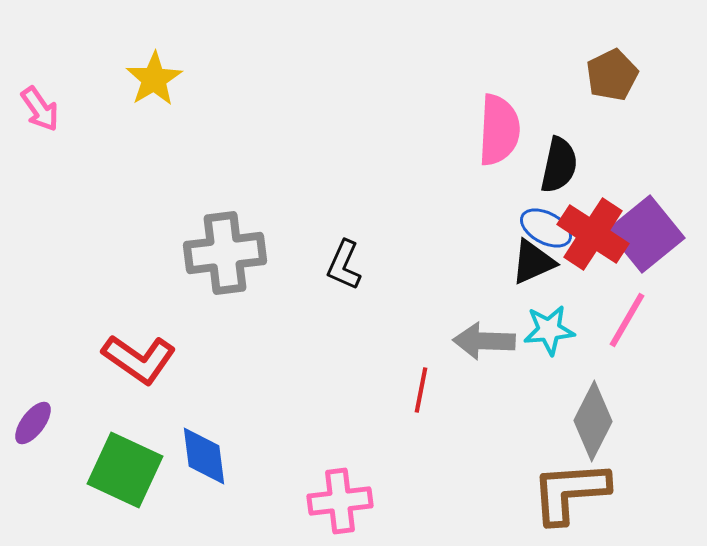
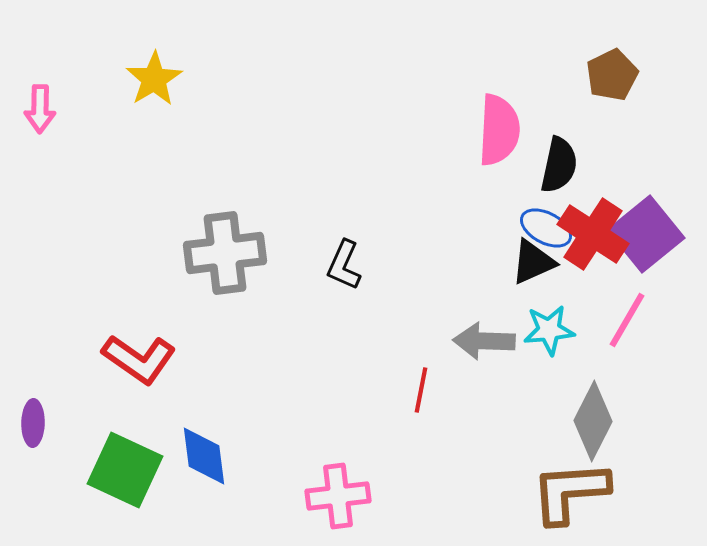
pink arrow: rotated 36 degrees clockwise
purple ellipse: rotated 36 degrees counterclockwise
pink cross: moved 2 px left, 5 px up
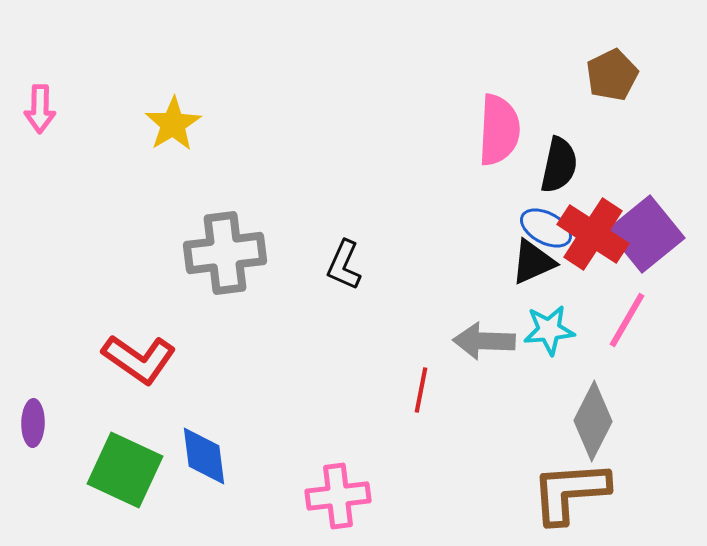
yellow star: moved 19 px right, 45 px down
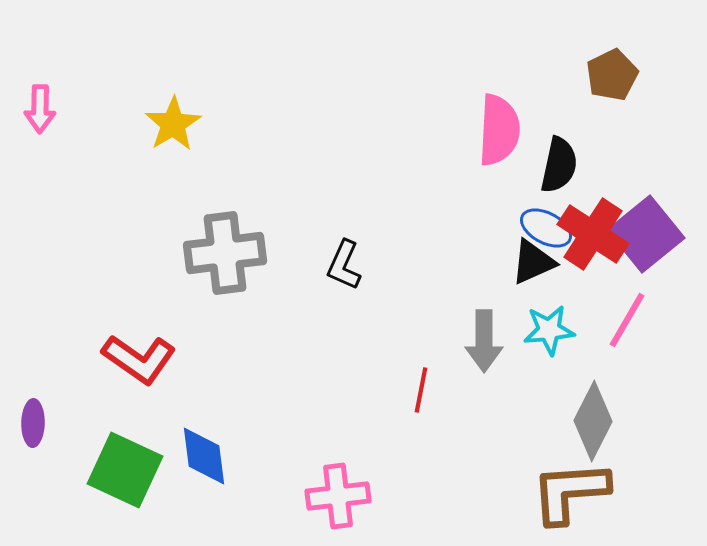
gray arrow: rotated 92 degrees counterclockwise
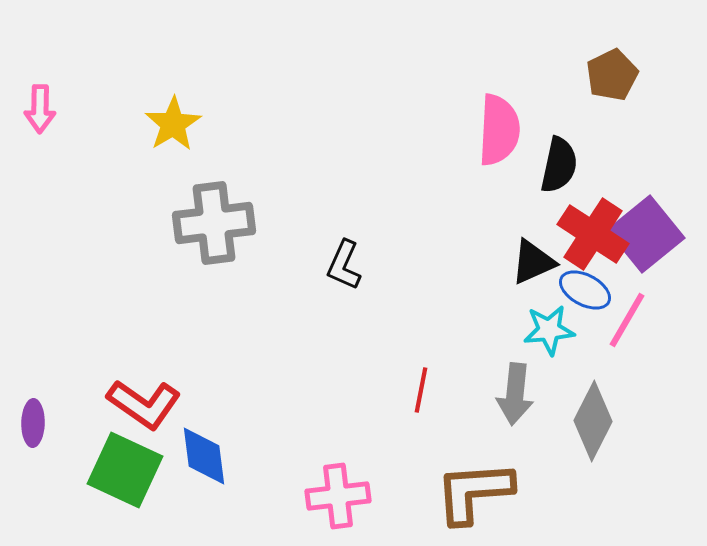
blue ellipse: moved 39 px right, 62 px down
gray cross: moved 11 px left, 30 px up
gray arrow: moved 31 px right, 53 px down; rotated 6 degrees clockwise
red L-shape: moved 5 px right, 45 px down
brown L-shape: moved 96 px left
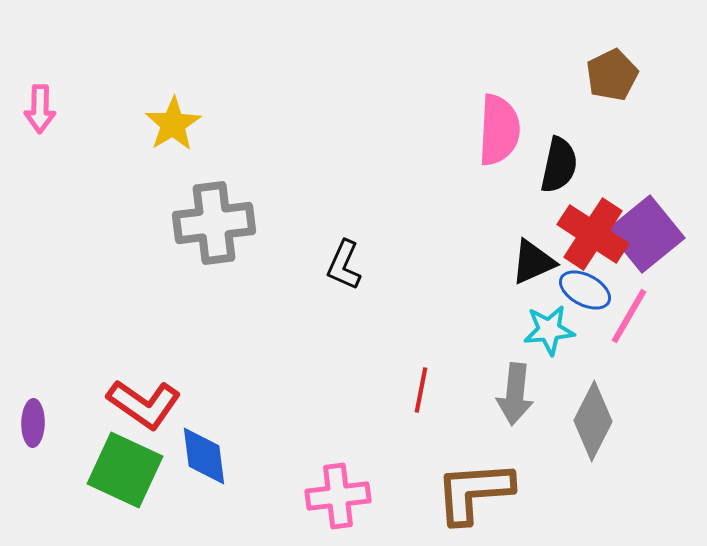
pink line: moved 2 px right, 4 px up
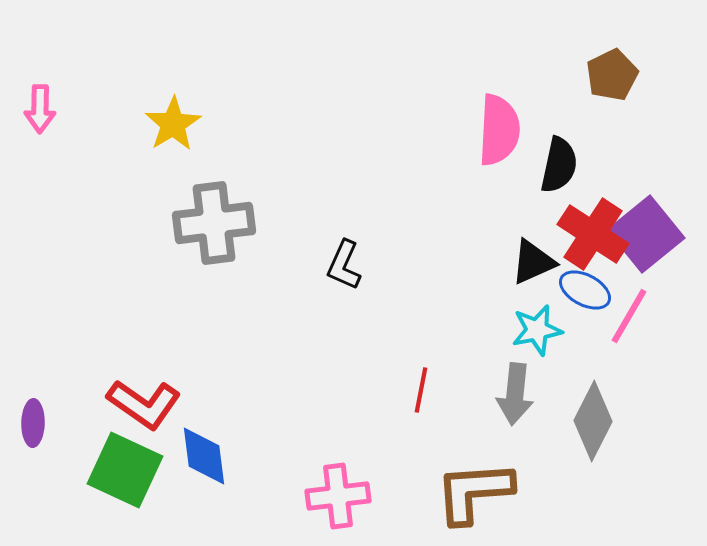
cyan star: moved 12 px left; rotated 6 degrees counterclockwise
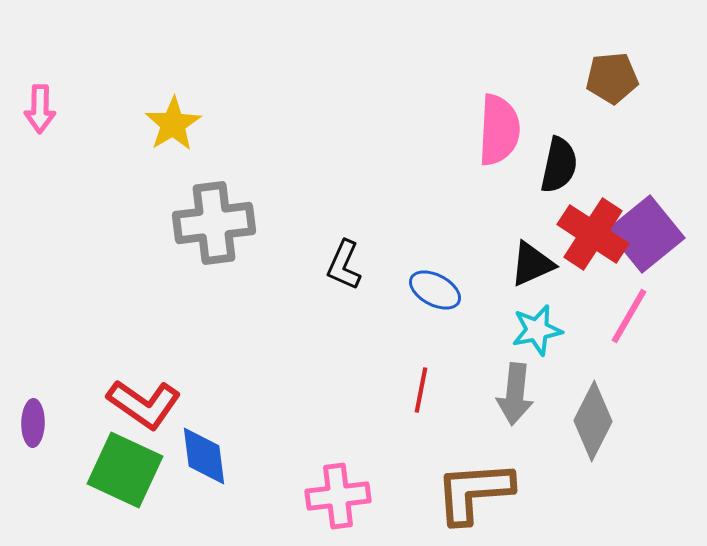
brown pentagon: moved 3 px down; rotated 21 degrees clockwise
black triangle: moved 1 px left, 2 px down
blue ellipse: moved 150 px left
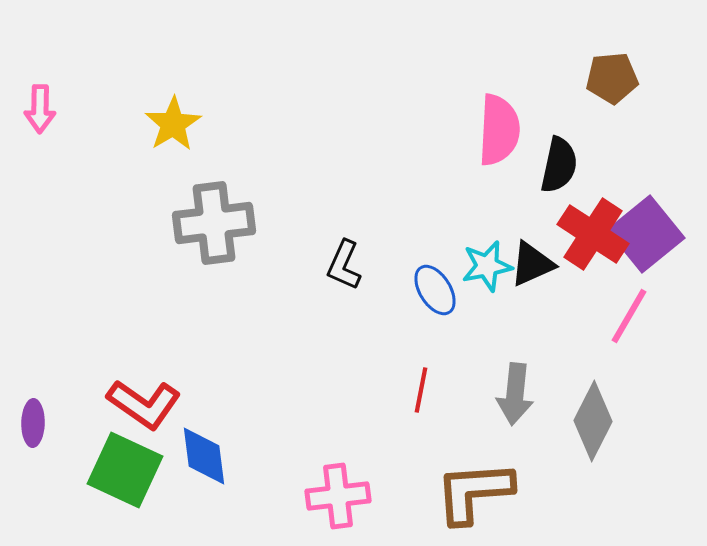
blue ellipse: rotated 30 degrees clockwise
cyan star: moved 50 px left, 64 px up
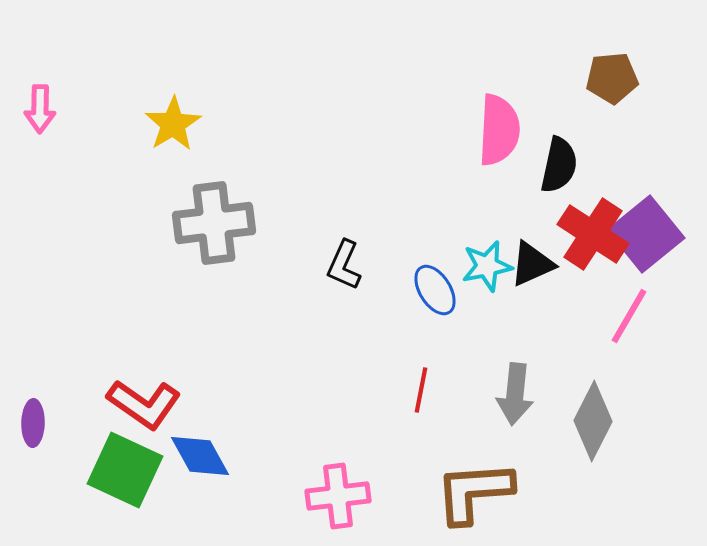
blue diamond: moved 4 px left; rotated 22 degrees counterclockwise
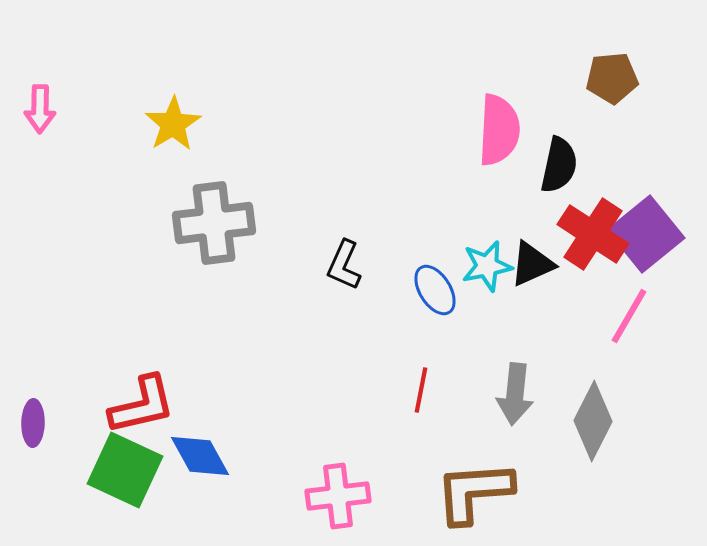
red L-shape: moved 2 px left, 1 px down; rotated 48 degrees counterclockwise
